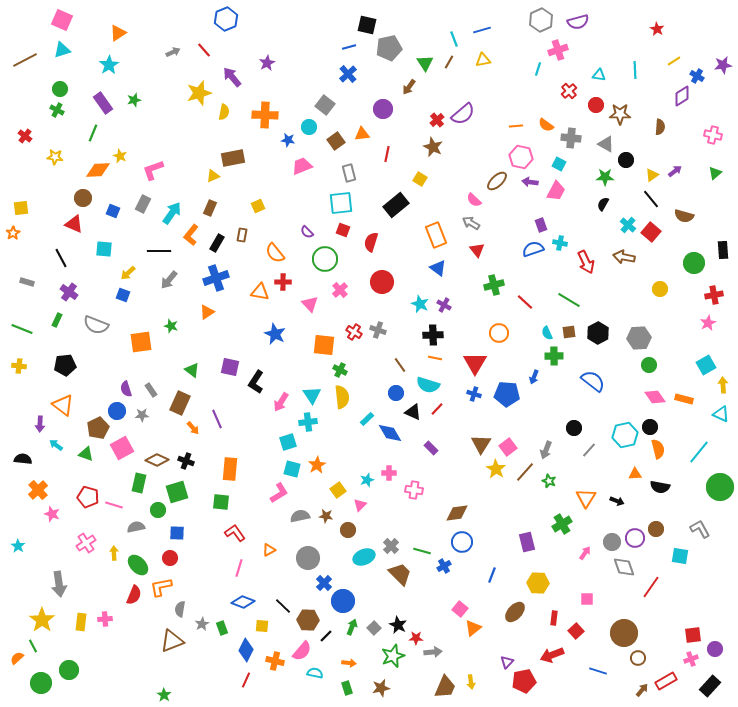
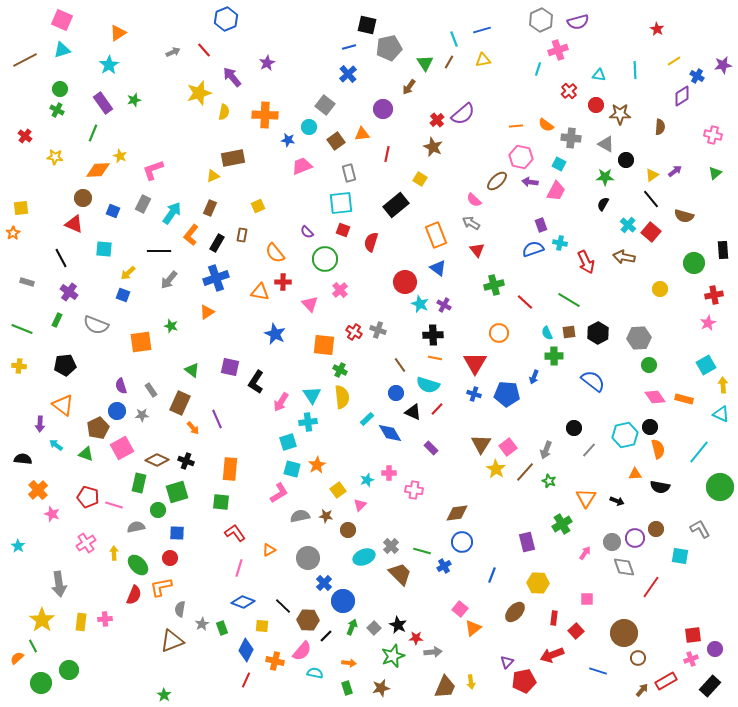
red circle at (382, 282): moved 23 px right
purple semicircle at (126, 389): moved 5 px left, 3 px up
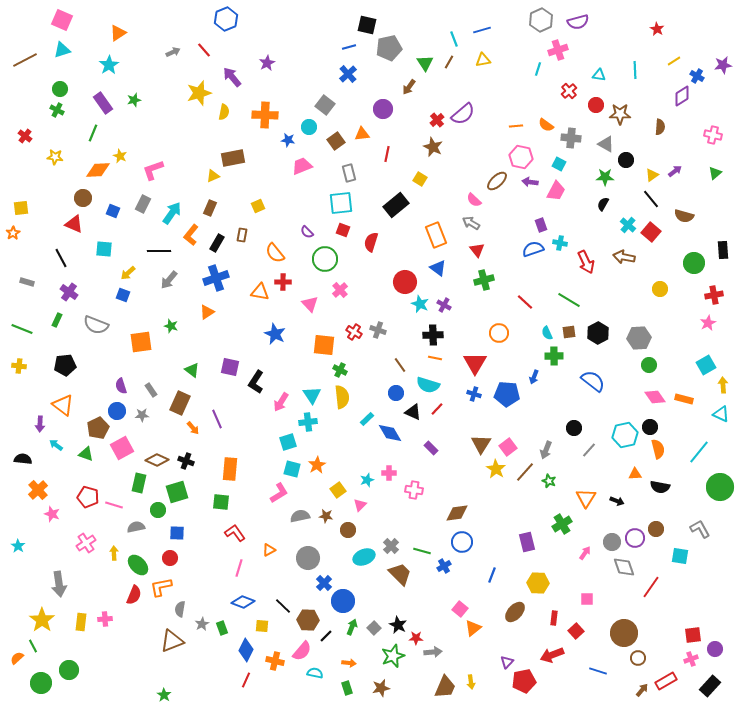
green cross at (494, 285): moved 10 px left, 5 px up
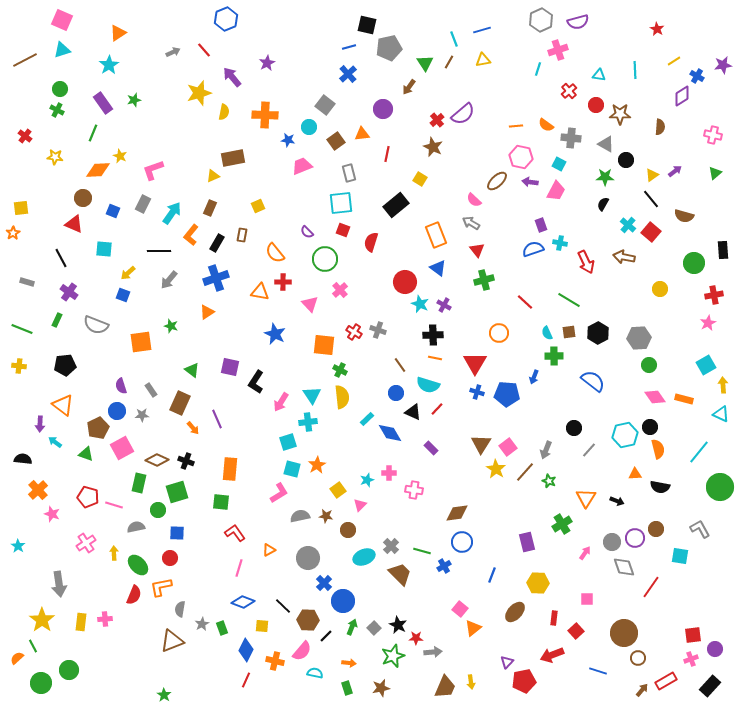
blue cross at (474, 394): moved 3 px right, 2 px up
cyan arrow at (56, 445): moved 1 px left, 3 px up
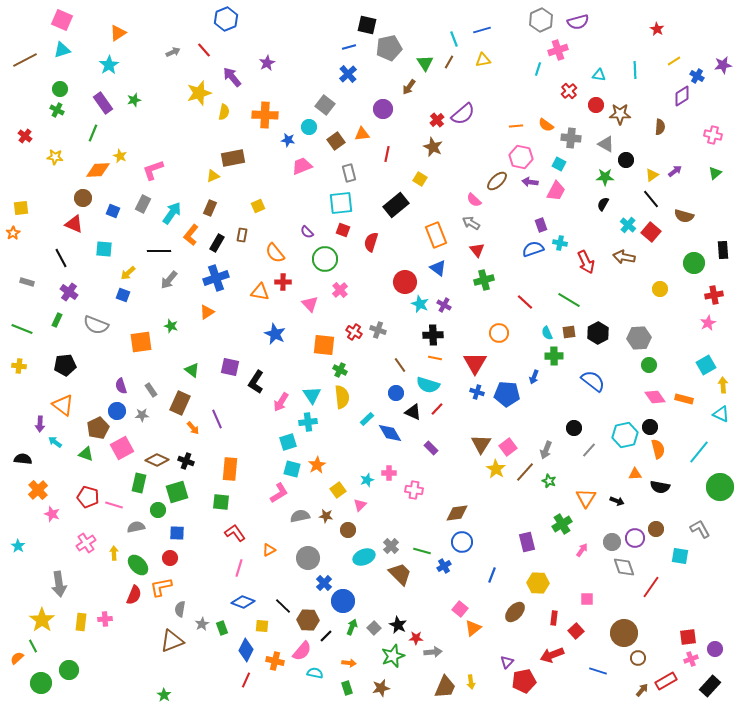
pink arrow at (585, 553): moved 3 px left, 3 px up
red square at (693, 635): moved 5 px left, 2 px down
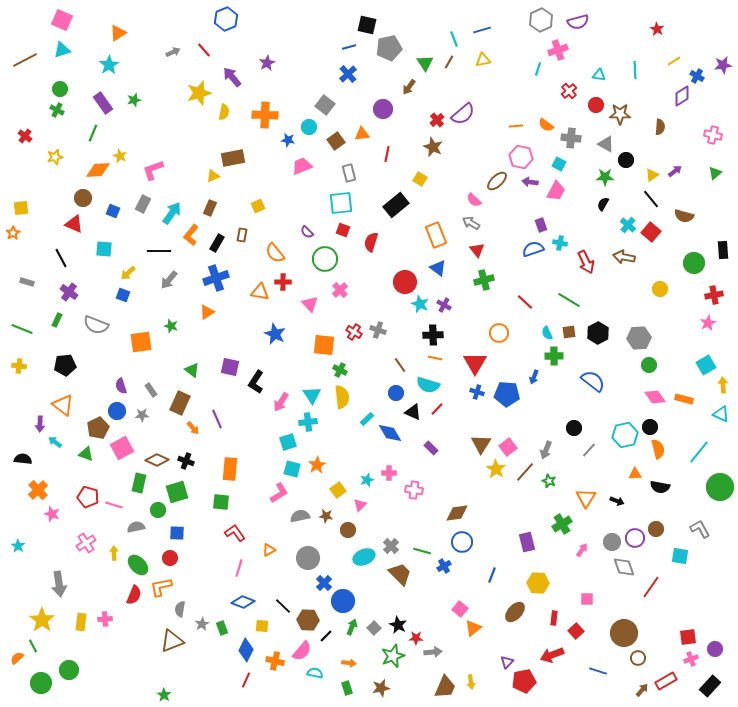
yellow star at (55, 157): rotated 21 degrees counterclockwise
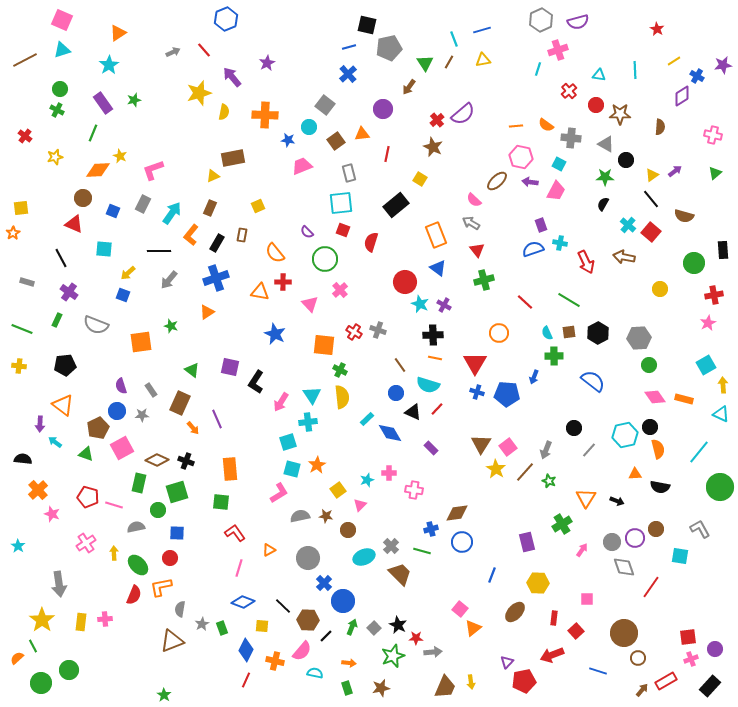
orange rectangle at (230, 469): rotated 10 degrees counterclockwise
blue cross at (444, 566): moved 13 px left, 37 px up; rotated 16 degrees clockwise
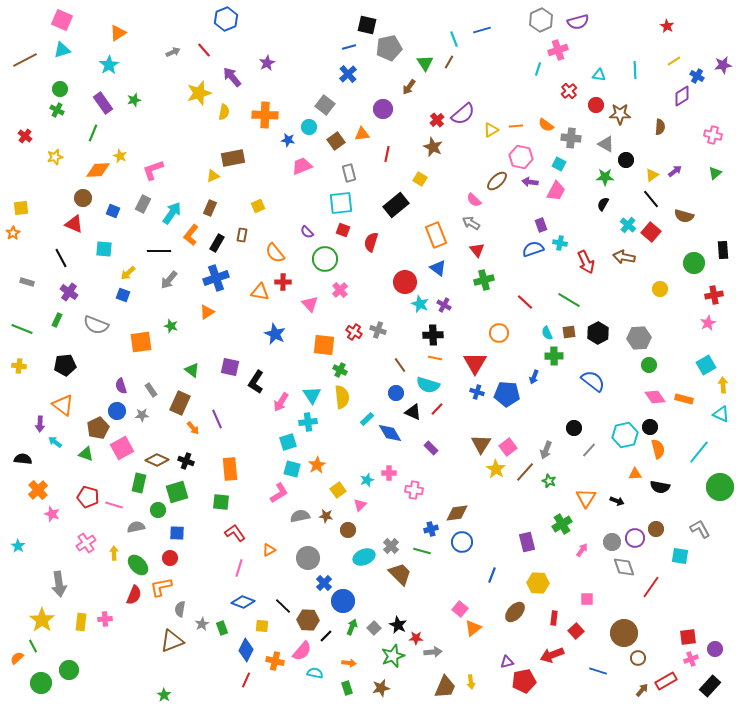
red star at (657, 29): moved 10 px right, 3 px up
yellow triangle at (483, 60): moved 8 px right, 70 px down; rotated 21 degrees counterclockwise
purple triangle at (507, 662): rotated 32 degrees clockwise
